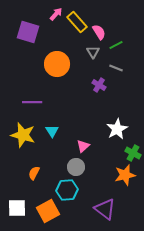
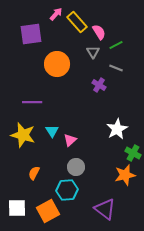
purple square: moved 3 px right, 2 px down; rotated 25 degrees counterclockwise
pink triangle: moved 13 px left, 6 px up
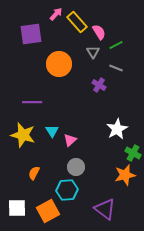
orange circle: moved 2 px right
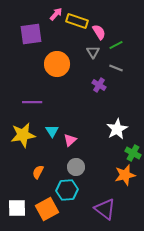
yellow rectangle: moved 1 px up; rotated 30 degrees counterclockwise
orange circle: moved 2 px left
yellow star: rotated 25 degrees counterclockwise
orange semicircle: moved 4 px right, 1 px up
orange square: moved 1 px left, 2 px up
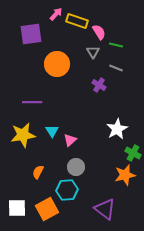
green line: rotated 40 degrees clockwise
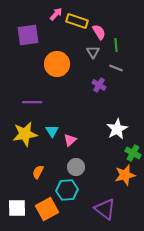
purple square: moved 3 px left, 1 px down
green line: rotated 72 degrees clockwise
yellow star: moved 2 px right, 1 px up
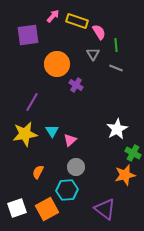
pink arrow: moved 3 px left, 2 px down
gray triangle: moved 2 px down
purple cross: moved 23 px left
purple line: rotated 60 degrees counterclockwise
white square: rotated 18 degrees counterclockwise
